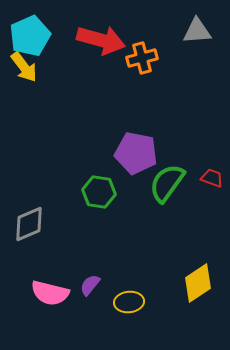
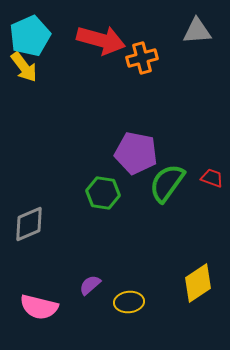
green hexagon: moved 4 px right, 1 px down
purple semicircle: rotated 10 degrees clockwise
pink semicircle: moved 11 px left, 14 px down
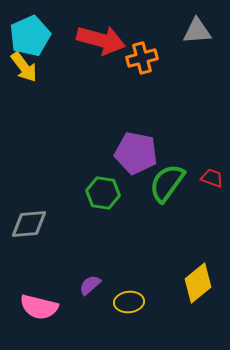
gray diamond: rotated 18 degrees clockwise
yellow diamond: rotated 6 degrees counterclockwise
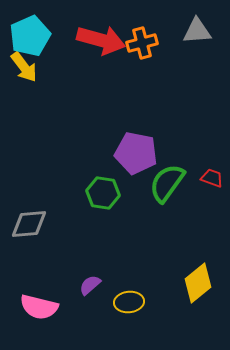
orange cross: moved 15 px up
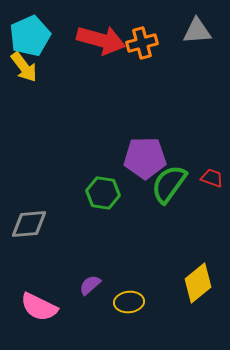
purple pentagon: moved 9 px right, 5 px down; rotated 12 degrees counterclockwise
green semicircle: moved 2 px right, 1 px down
pink semicircle: rotated 12 degrees clockwise
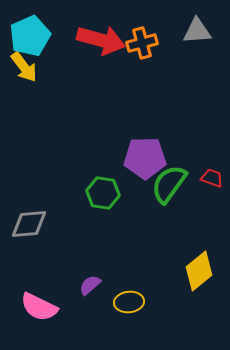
yellow diamond: moved 1 px right, 12 px up
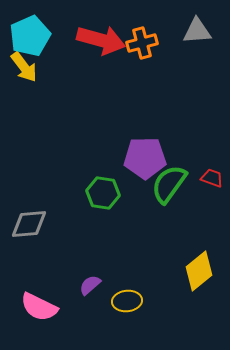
yellow ellipse: moved 2 px left, 1 px up
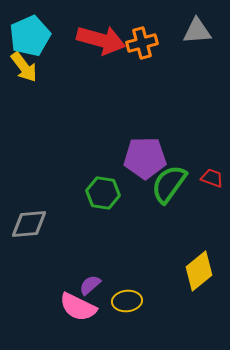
pink semicircle: moved 39 px right
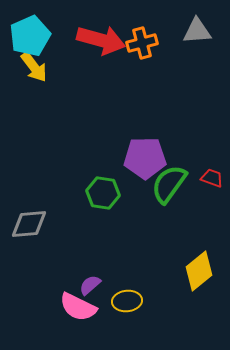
yellow arrow: moved 10 px right
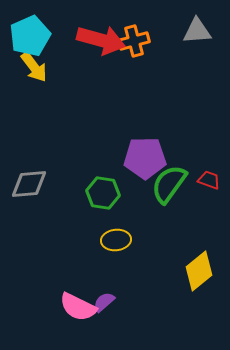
orange cross: moved 8 px left, 2 px up
red trapezoid: moved 3 px left, 2 px down
gray diamond: moved 40 px up
purple semicircle: moved 14 px right, 17 px down
yellow ellipse: moved 11 px left, 61 px up
